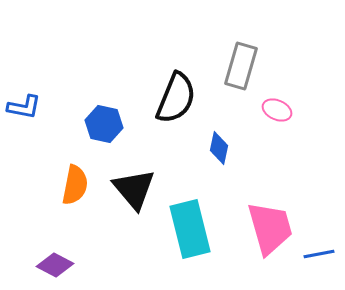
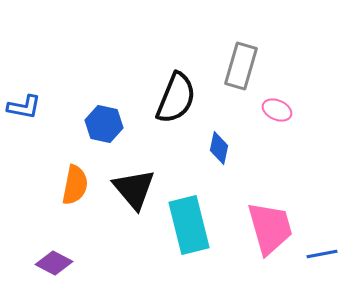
cyan rectangle: moved 1 px left, 4 px up
blue line: moved 3 px right
purple diamond: moved 1 px left, 2 px up
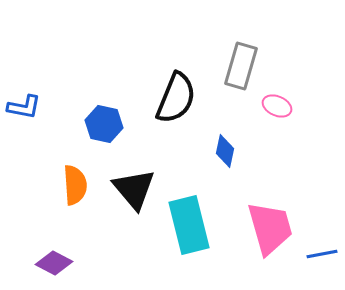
pink ellipse: moved 4 px up
blue diamond: moved 6 px right, 3 px down
orange semicircle: rotated 15 degrees counterclockwise
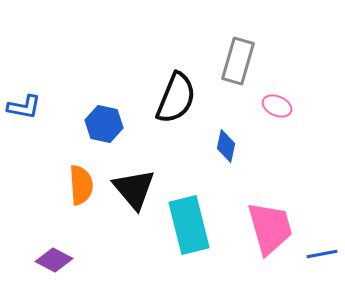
gray rectangle: moved 3 px left, 5 px up
blue diamond: moved 1 px right, 5 px up
orange semicircle: moved 6 px right
purple diamond: moved 3 px up
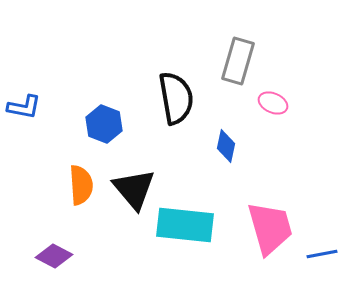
black semicircle: rotated 32 degrees counterclockwise
pink ellipse: moved 4 px left, 3 px up
blue hexagon: rotated 9 degrees clockwise
cyan rectangle: moved 4 px left; rotated 70 degrees counterclockwise
purple diamond: moved 4 px up
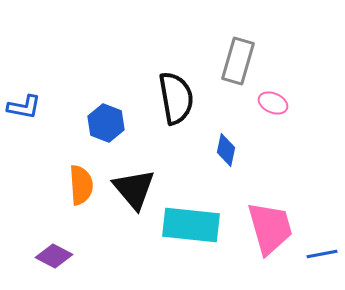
blue hexagon: moved 2 px right, 1 px up
blue diamond: moved 4 px down
cyan rectangle: moved 6 px right
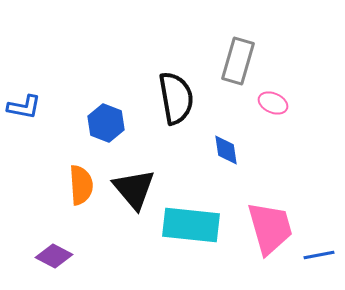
blue diamond: rotated 20 degrees counterclockwise
blue line: moved 3 px left, 1 px down
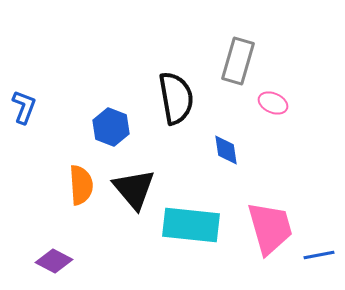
blue L-shape: rotated 80 degrees counterclockwise
blue hexagon: moved 5 px right, 4 px down
purple diamond: moved 5 px down
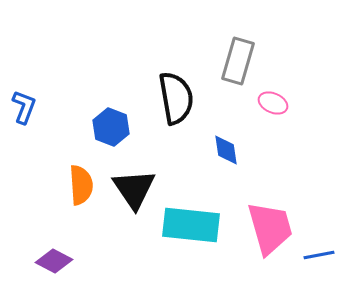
black triangle: rotated 6 degrees clockwise
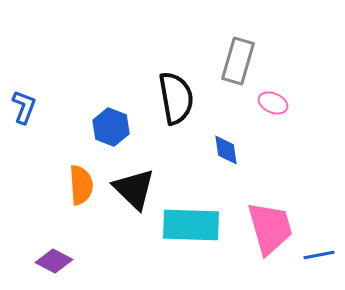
black triangle: rotated 12 degrees counterclockwise
cyan rectangle: rotated 4 degrees counterclockwise
